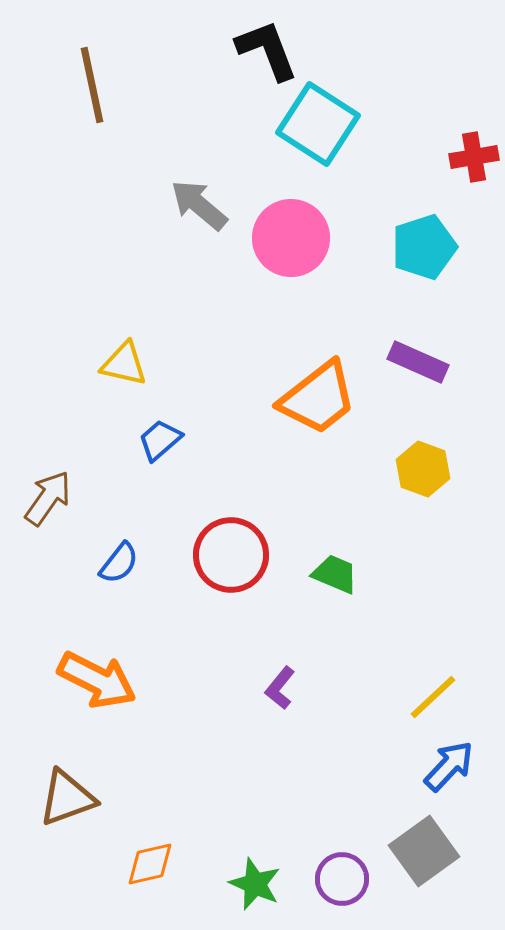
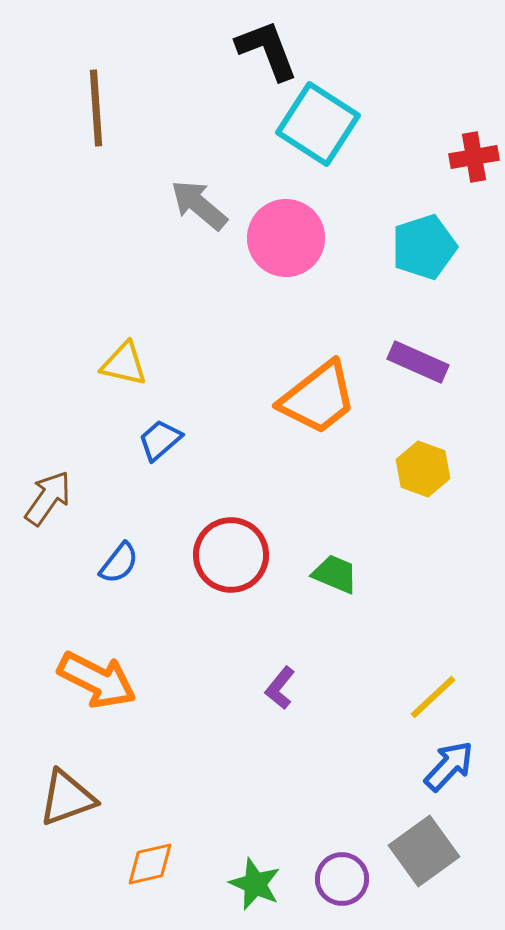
brown line: moved 4 px right, 23 px down; rotated 8 degrees clockwise
pink circle: moved 5 px left
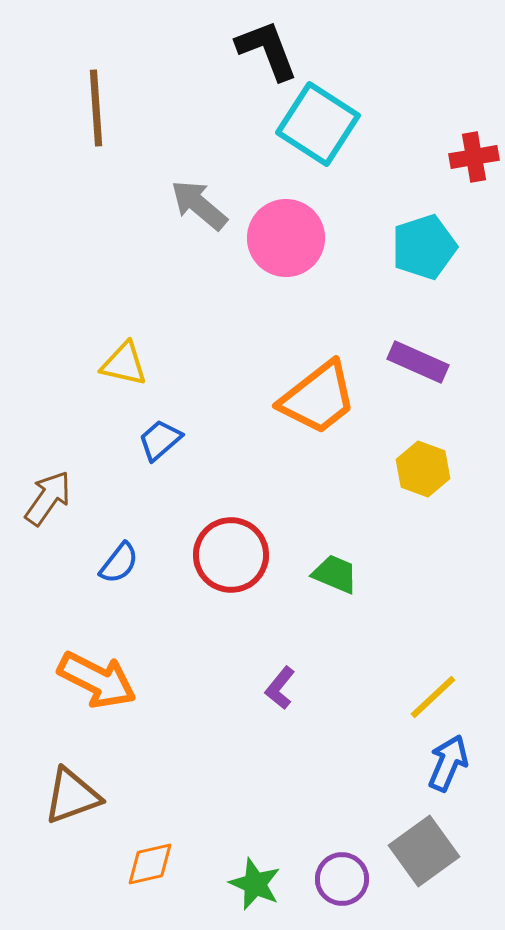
blue arrow: moved 1 px left, 3 px up; rotated 20 degrees counterclockwise
brown triangle: moved 5 px right, 2 px up
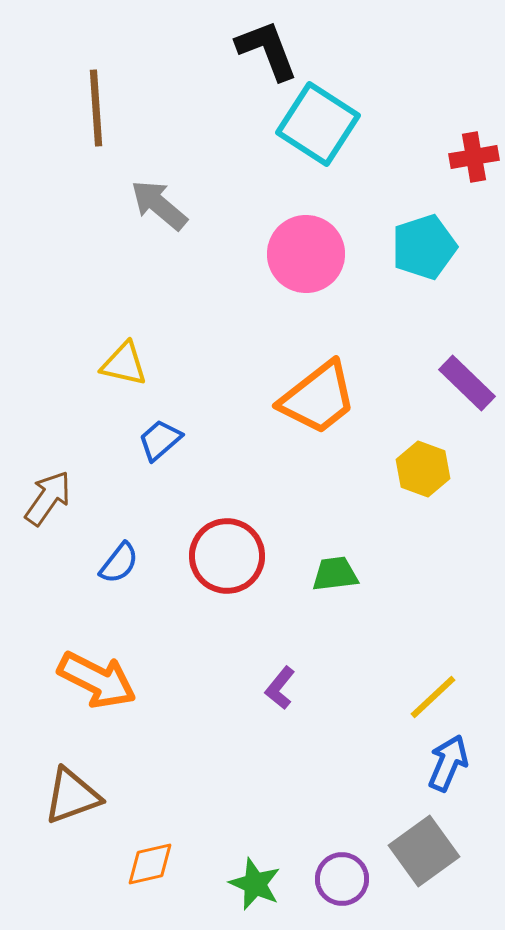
gray arrow: moved 40 px left
pink circle: moved 20 px right, 16 px down
purple rectangle: moved 49 px right, 21 px down; rotated 20 degrees clockwise
red circle: moved 4 px left, 1 px down
green trapezoid: rotated 30 degrees counterclockwise
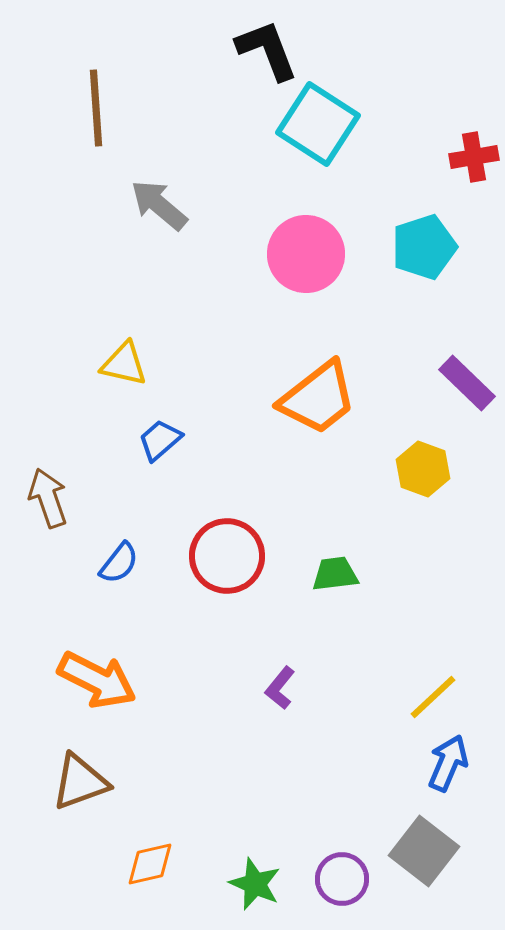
brown arrow: rotated 54 degrees counterclockwise
brown triangle: moved 8 px right, 14 px up
gray square: rotated 16 degrees counterclockwise
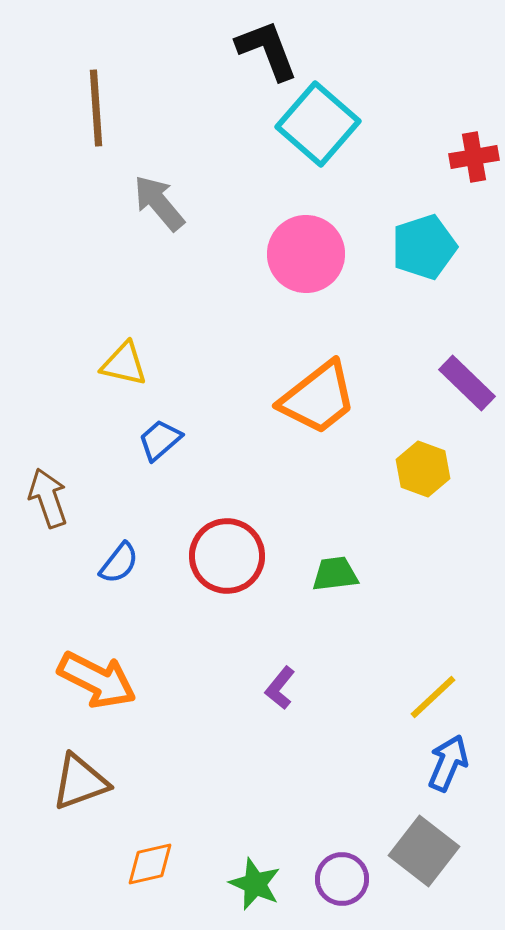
cyan square: rotated 8 degrees clockwise
gray arrow: moved 2 px up; rotated 10 degrees clockwise
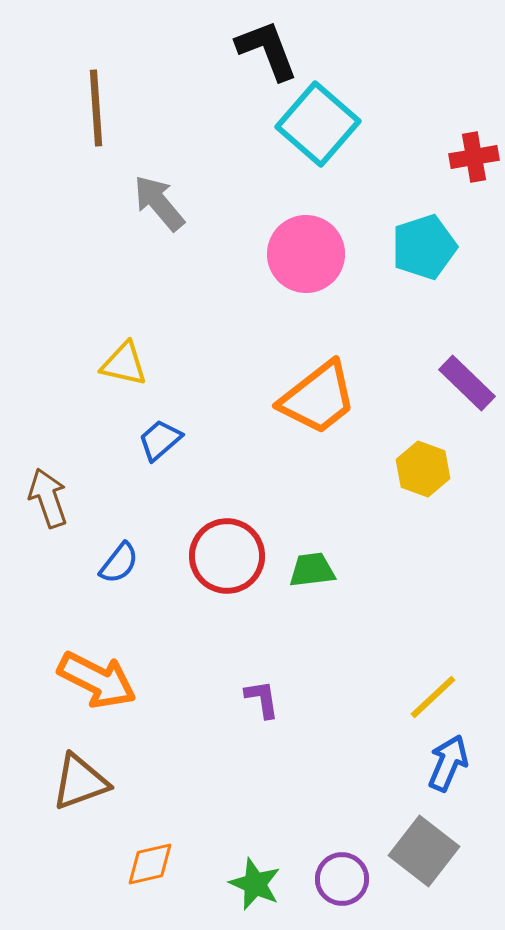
green trapezoid: moved 23 px left, 4 px up
purple L-shape: moved 18 px left, 11 px down; rotated 132 degrees clockwise
